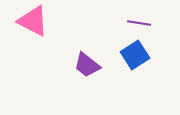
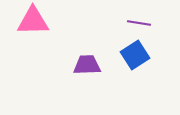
pink triangle: rotated 28 degrees counterclockwise
purple trapezoid: rotated 140 degrees clockwise
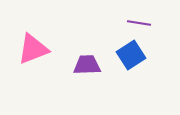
pink triangle: moved 28 px down; rotated 20 degrees counterclockwise
blue square: moved 4 px left
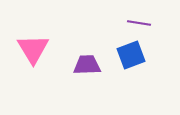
pink triangle: rotated 40 degrees counterclockwise
blue square: rotated 12 degrees clockwise
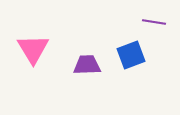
purple line: moved 15 px right, 1 px up
